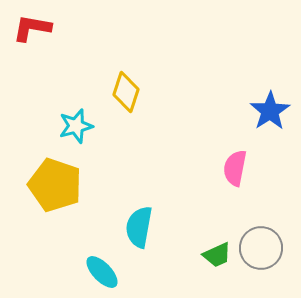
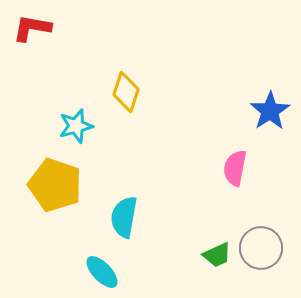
cyan semicircle: moved 15 px left, 10 px up
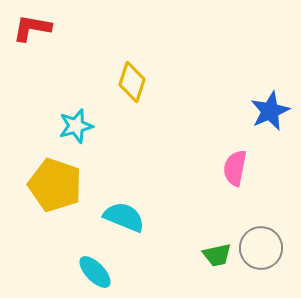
yellow diamond: moved 6 px right, 10 px up
blue star: rotated 9 degrees clockwise
cyan semicircle: rotated 102 degrees clockwise
green trapezoid: rotated 12 degrees clockwise
cyan ellipse: moved 7 px left
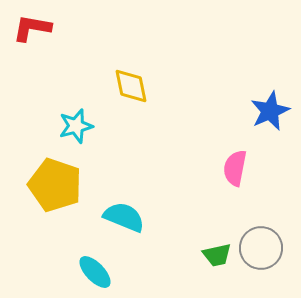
yellow diamond: moved 1 px left, 4 px down; rotated 30 degrees counterclockwise
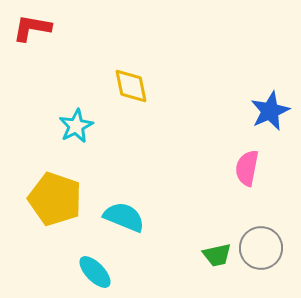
cyan star: rotated 12 degrees counterclockwise
pink semicircle: moved 12 px right
yellow pentagon: moved 14 px down
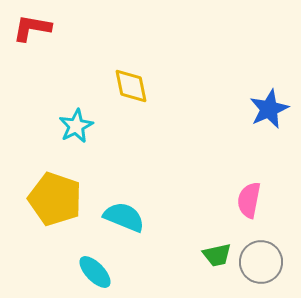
blue star: moved 1 px left, 2 px up
pink semicircle: moved 2 px right, 32 px down
gray circle: moved 14 px down
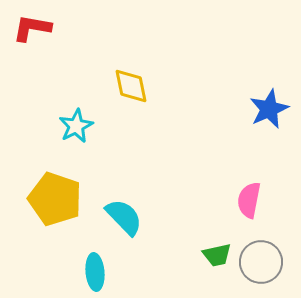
cyan semicircle: rotated 24 degrees clockwise
cyan ellipse: rotated 39 degrees clockwise
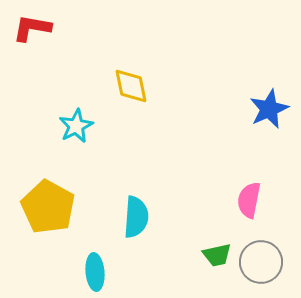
yellow pentagon: moved 7 px left, 8 px down; rotated 10 degrees clockwise
cyan semicircle: moved 12 px right; rotated 48 degrees clockwise
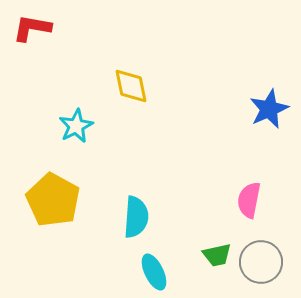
yellow pentagon: moved 5 px right, 7 px up
cyan ellipse: moved 59 px right; rotated 21 degrees counterclockwise
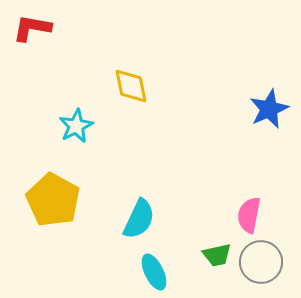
pink semicircle: moved 15 px down
cyan semicircle: moved 3 px right, 2 px down; rotated 21 degrees clockwise
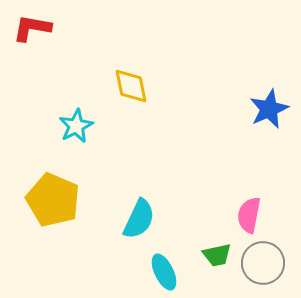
yellow pentagon: rotated 6 degrees counterclockwise
gray circle: moved 2 px right, 1 px down
cyan ellipse: moved 10 px right
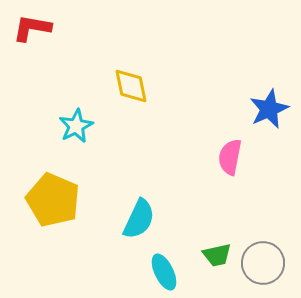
pink semicircle: moved 19 px left, 58 px up
